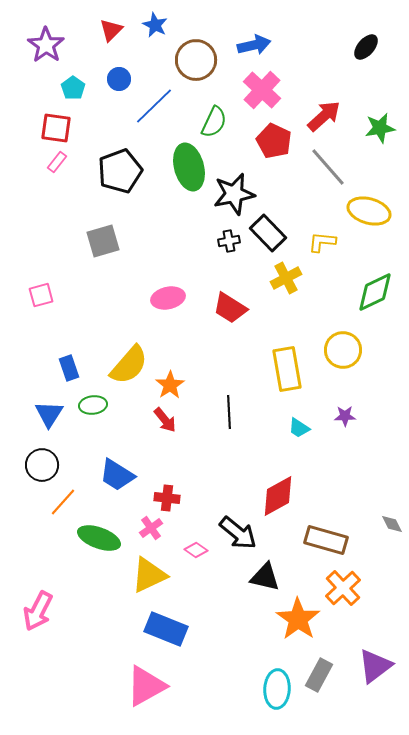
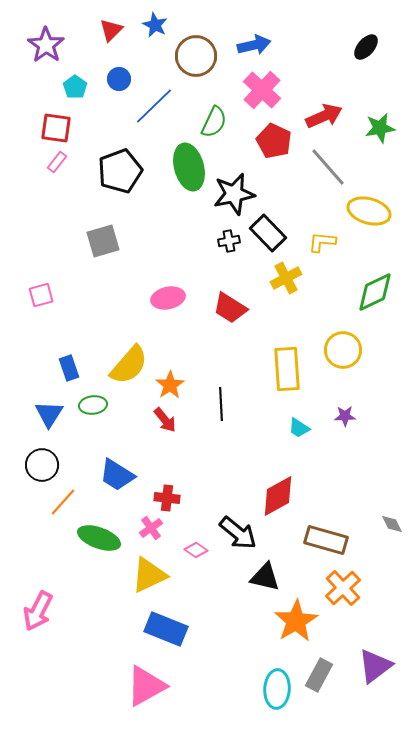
brown circle at (196, 60): moved 4 px up
cyan pentagon at (73, 88): moved 2 px right, 1 px up
red arrow at (324, 116): rotated 18 degrees clockwise
yellow rectangle at (287, 369): rotated 6 degrees clockwise
black line at (229, 412): moved 8 px left, 8 px up
orange star at (298, 619): moved 2 px left, 2 px down; rotated 6 degrees clockwise
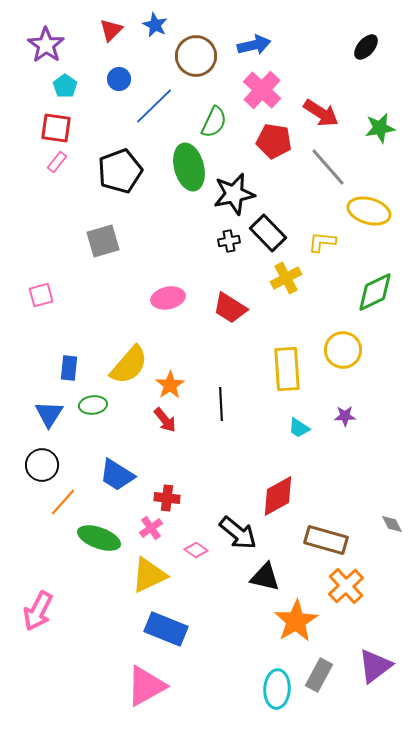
cyan pentagon at (75, 87): moved 10 px left, 1 px up
red arrow at (324, 116): moved 3 px left, 3 px up; rotated 57 degrees clockwise
red pentagon at (274, 141): rotated 16 degrees counterclockwise
blue rectangle at (69, 368): rotated 25 degrees clockwise
orange cross at (343, 588): moved 3 px right, 2 px up
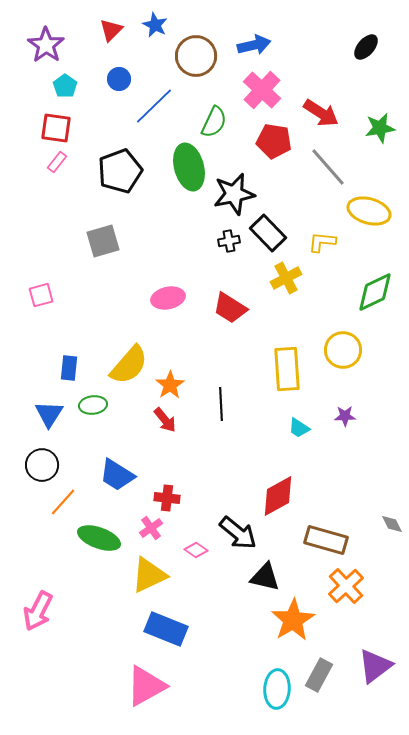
orange star at (296, 621): moved 3 px left, 1 px up
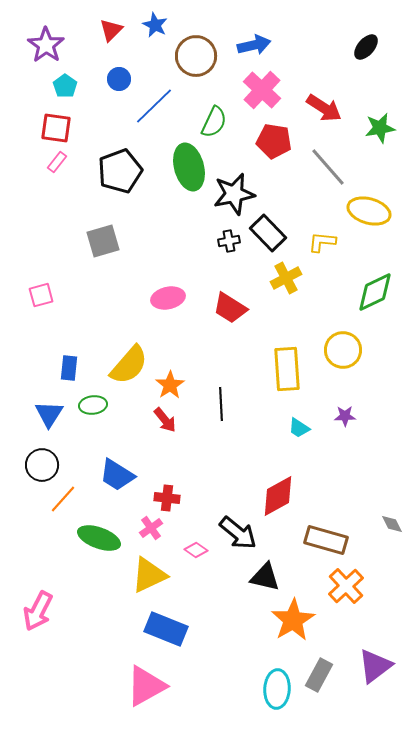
red arrow at (321, 113): moved 3 px right, 5 px up
orange line at (63, 502): moved 3 px up
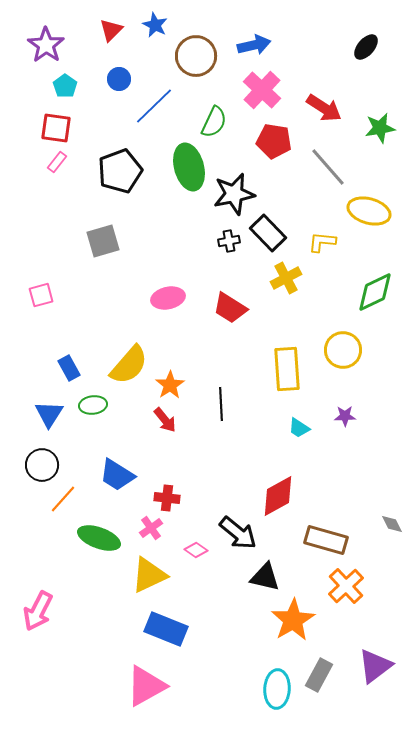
blue rectangle at (69, 368): rotated 35 degrees counterclockwise
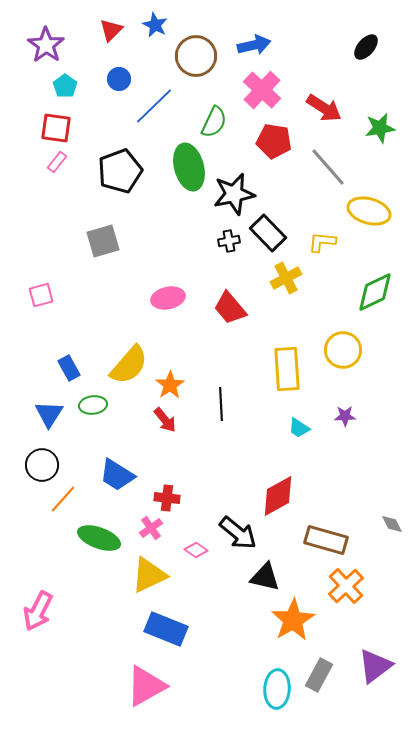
red trapezoid at (230, 308): rotated 18 degrees clockwise
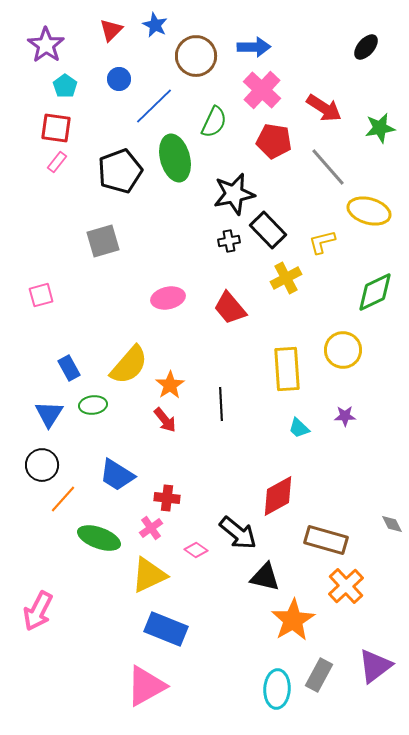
blue arrow at (254, 45): moved 2 px down; rotated 12 degrees clockwise
green ellipse at (189, 167): moved 14 px left, 9 px up
black rectangle at (268, 233): moved 3 px up
yellow L-shape at (322, 242): rotated 20 degrees counterclockwise
cyan trapezoid at (299, 428): rotated 10 degrees clockwise
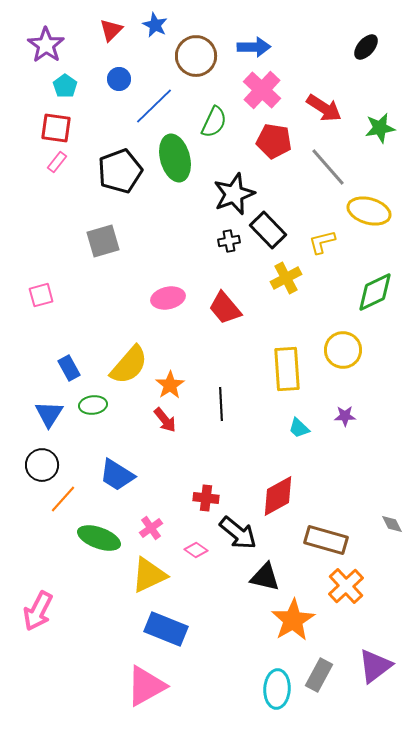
black star at (234, 194): rotated 9 degrees counterclockwise
red trapezoid at (230, 308): moved 5 px left
red cross at (167, 498): moved 39 px right
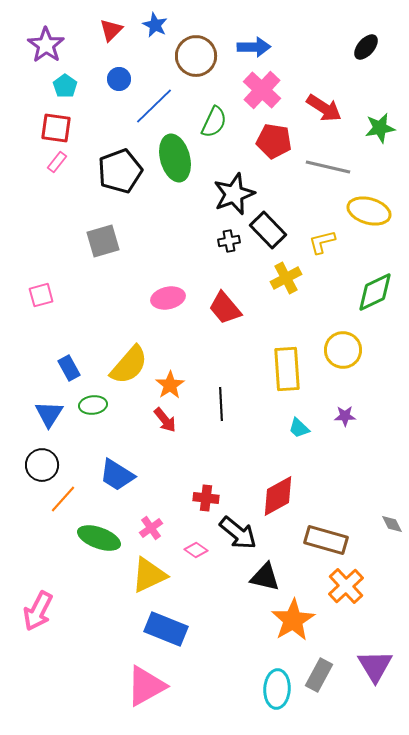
gray line at (328, 167): rotated 36 degrees counterclockwise
purple triangle at (375, 666): rotated 24 degrees counterclockwise
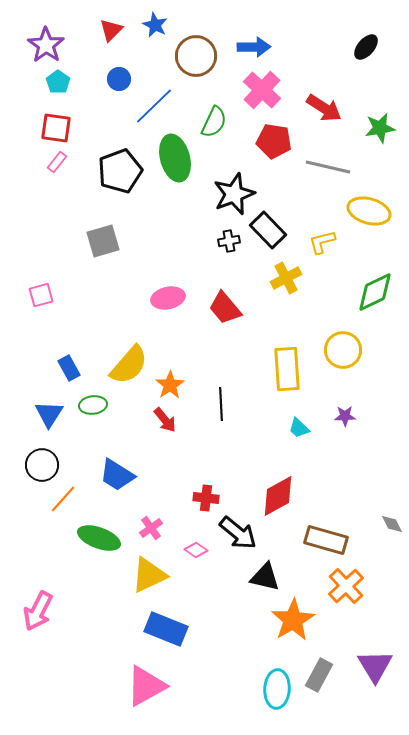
cyan pentagon at (65, 86): moved 7 px left, 4 px up
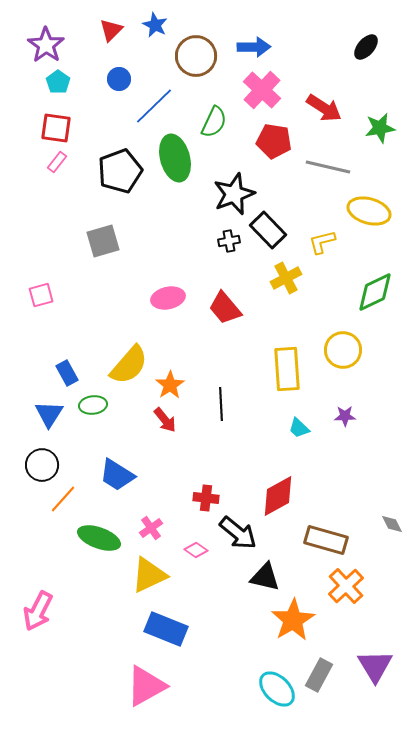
blue rectangle at (69, 368): moved 2 px left, 5 px down
cyan ellipse at (277, 689): rotated 48 degrees counterclockwise
